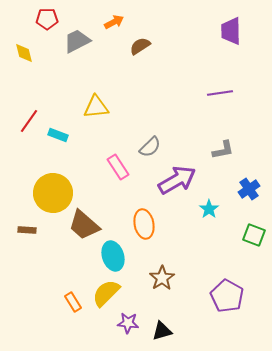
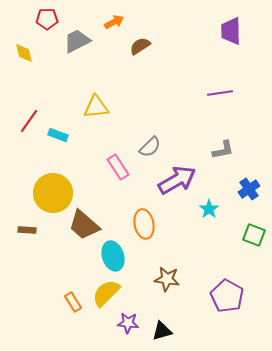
brown star: moved 5 px right, 1 px down; rotated 30 degrees counterclockwise
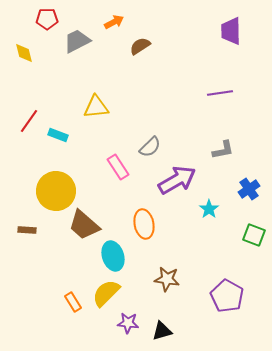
yellow circle: moved 3 px right, 2 px up
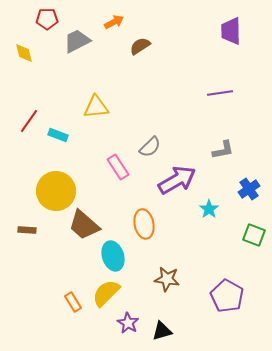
purple star: rotated 25 degrees clockwise
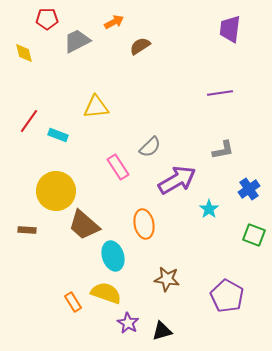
purple trapezoid: moved 1 px left, 2 px up; rotated 8 degrees clockwise
yellow semicircle: rotated 64 degrees clockwise
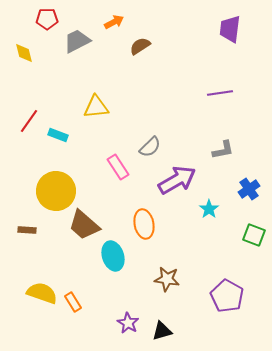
yellow semicircle: moved 64 px left
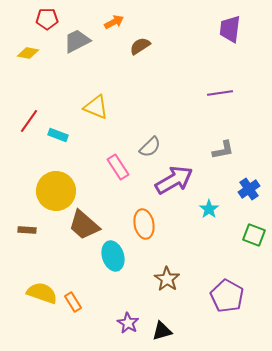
yellow diamond: moved 4 px right; rotated 65 degrees counterclockwise
yellow triangle: rotated 28 degrees clockwise
purple arrow: moved 3 px left
brown star: rotated 25 degrees clockwise
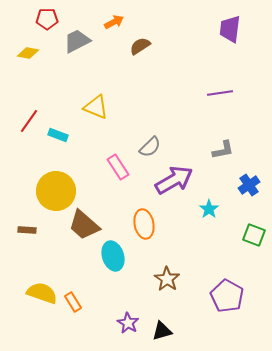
blue cross: moved 4 px up
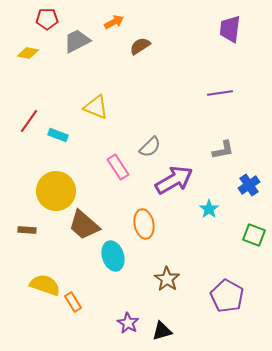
yellow semicircle: moved 3 px right, 8 px up
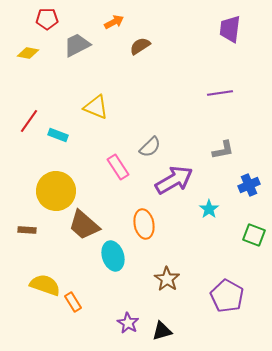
gray trapezoid: moved 4 px down
blue cross: rotated 10 degrees clockwise
